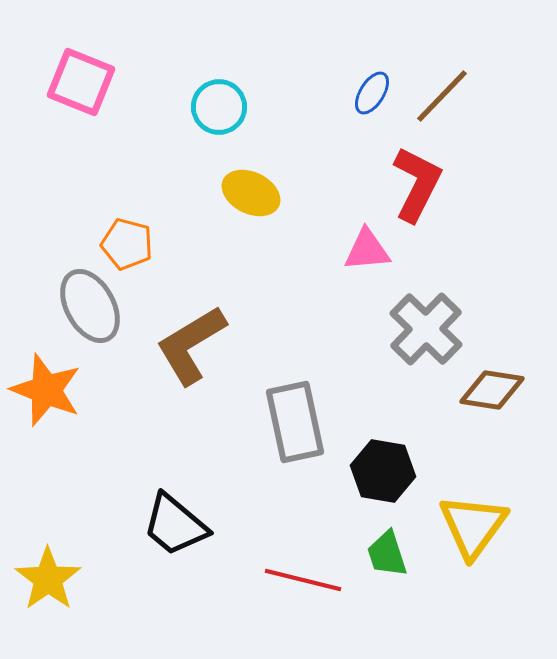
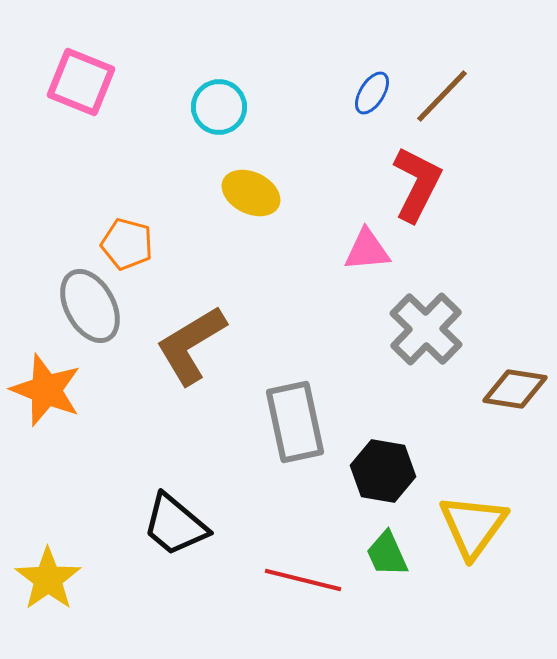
brown diamond: moved 23 px right, 1 px up
green trapezoid: rotated 6 degrees counterclockwise
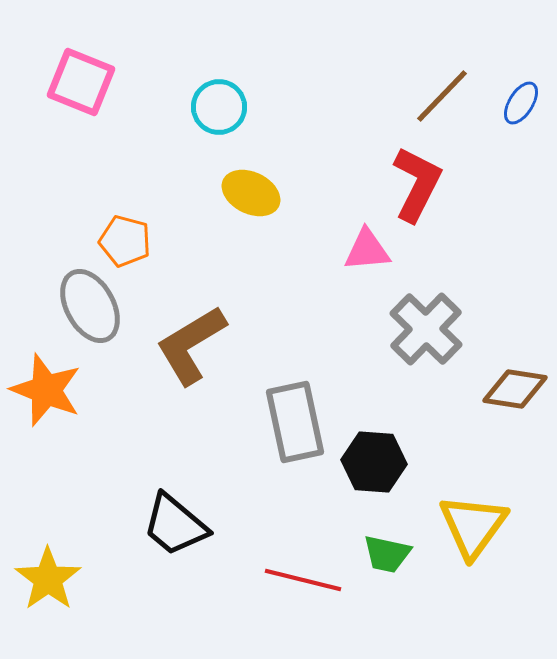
blue ellipse: moved 149 px right, 10 px down
orange pentagon: moved 2 px left, 3 px up
black hexagon: moved 9 px left, 9 px up; rotated 6 degrees counterclockwise
green trapezoid: rotated 54 degrees counterclockwise
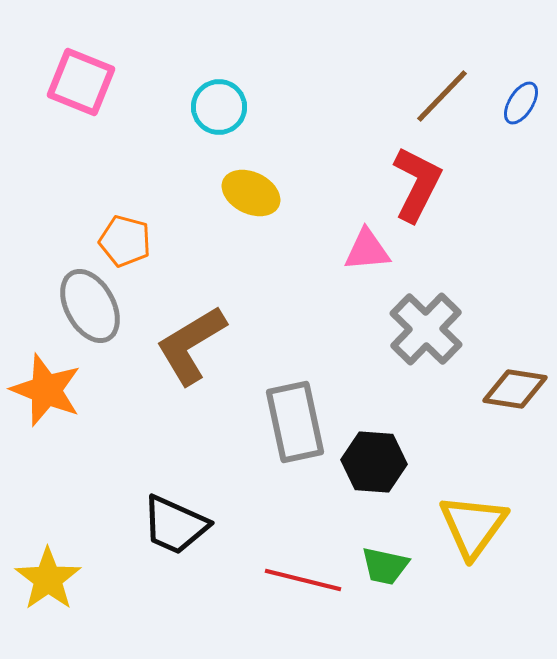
black trapezoid: rotated 16 degrees counterclockwise
green trapezoid: moved 2 px left, 12 px down
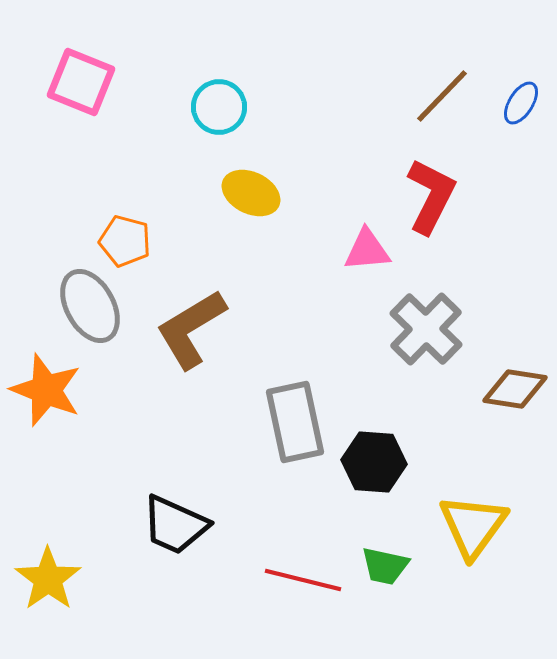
red L-shape: moved 14 px right, 12 px down
brown L-shape: moved 16 px up
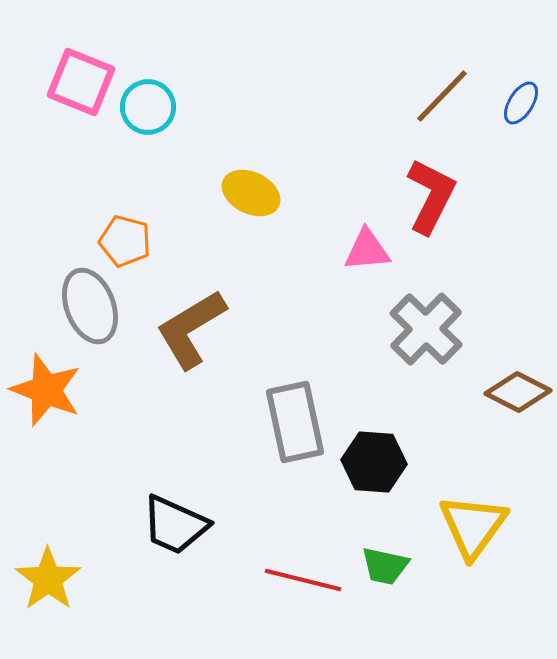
cyan circle: moved 71 px left
gray ellipse: rotated 8 degrees clockwise
brown diamond: moved 3 px right, 3 px down; rotated 18 degrees clockwise
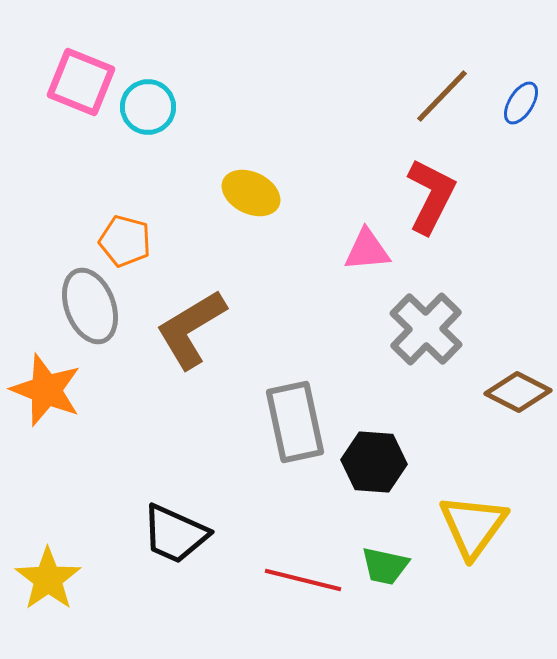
black trapezoid: moved 9 px down
